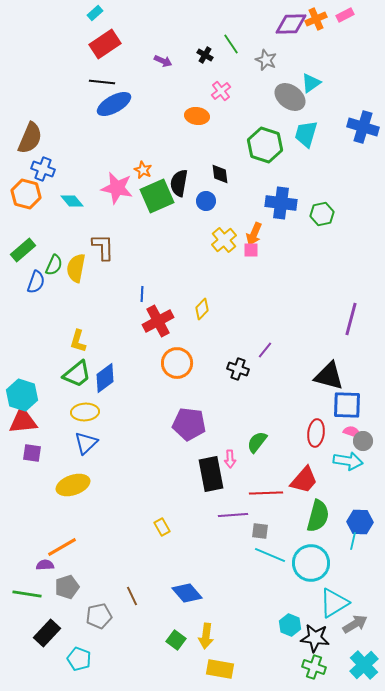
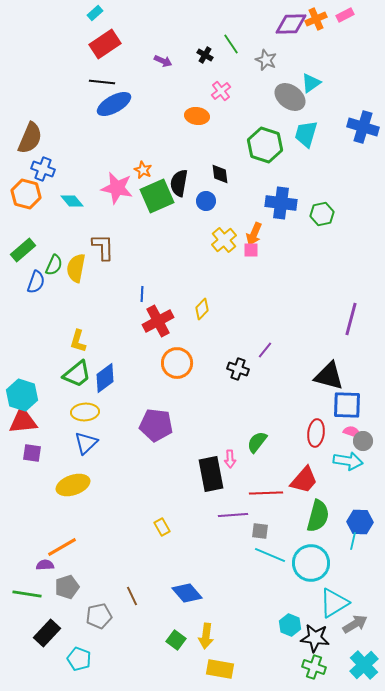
purple pentagon at (189, 424): moved 33 px left, 1 px down
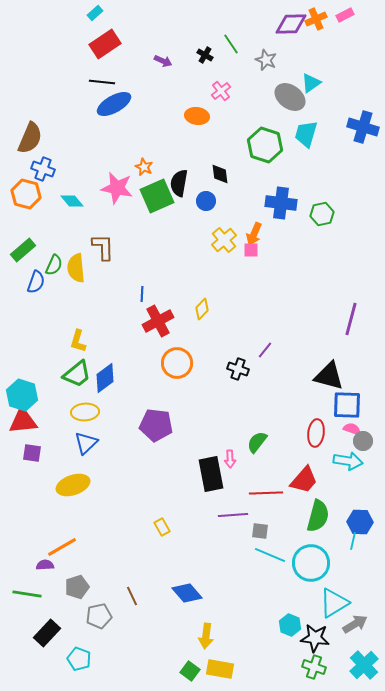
orange star at (143, 170): moved 1 px right, 3 px up
yellow semicircle at (76, 268): rotated 16 degrees counterclockwise
pink semicircle at (352, 432): moved 3 px up
gray pentagon at (67, 587): moved 10 px right
green square at (176, 640): moved 14 px right, 31 px down
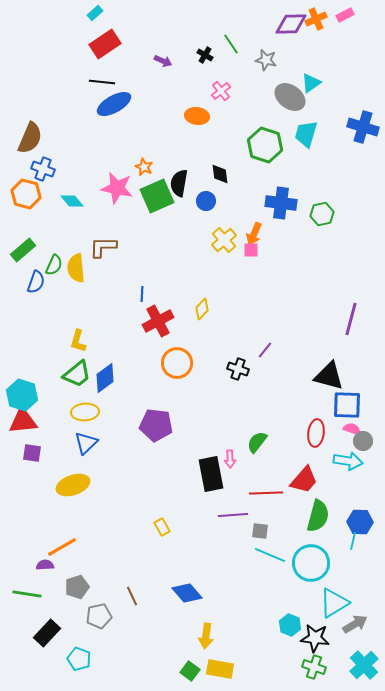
gray star at (266, 60): rotated 10 degrees counterclockwise
brown L-shape at (103, 247): rotated 88 degrees counterclockwise
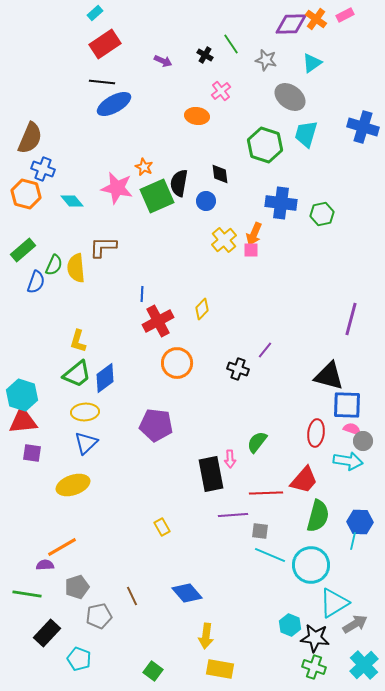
orange cross at (316, 19): rotated 30 degrees counterclockwise
cyan triangle at (311, 83): moved 1 px right, 20 px up
cyan circle at (311, 563): moved 2 px down
green square at (190, 671): moved 37 px left
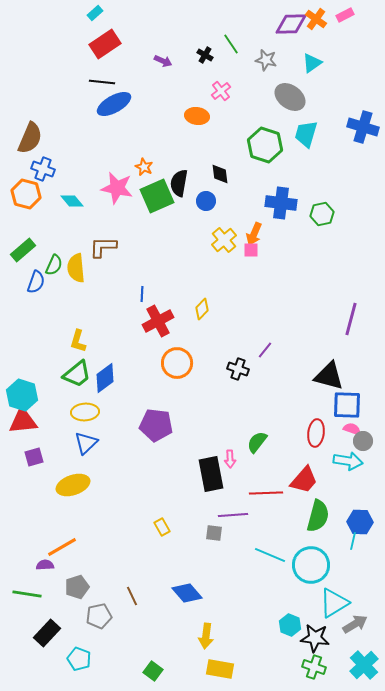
purple square at (32, 453): moved 2 px right, 4 px down; rotated 24 degrees counterclockwise
gray square at (260, 531): moved 46 px left, 2 px down
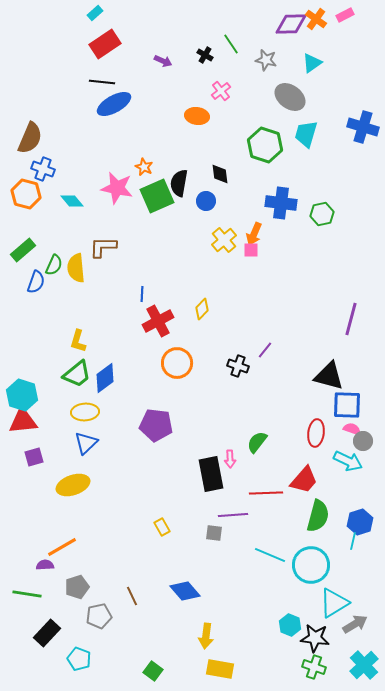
black cross at (238, 369): moved 3 px up
cyan arrow at (348, 461): rotated 16 degrees clockwise
blue hexagon at (360, 522): rotated 20 degrees counterclockwise
blue diamond at (187, 593): moved 2 px left, 2 px up
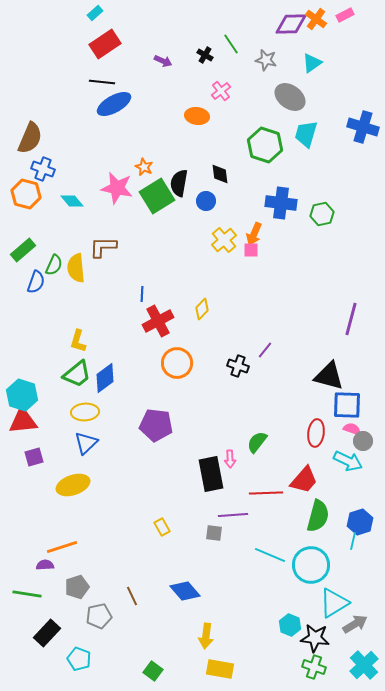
green square at (157, 196): rotated 8 degrees counterclockwise
orange line at (62, 547): rotated 12 degrees clockwise
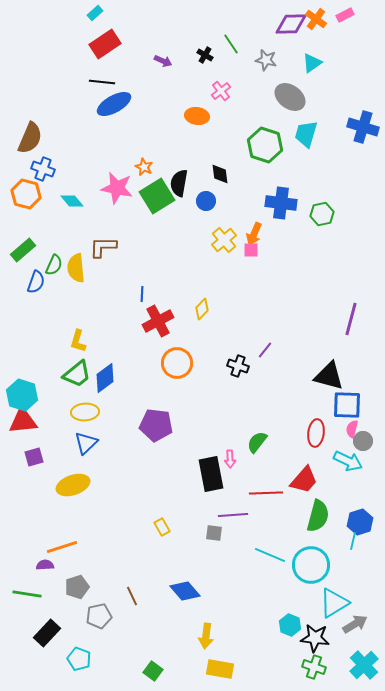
pink semicircle at (352, 429): rotated 96 degrees counterclockwise
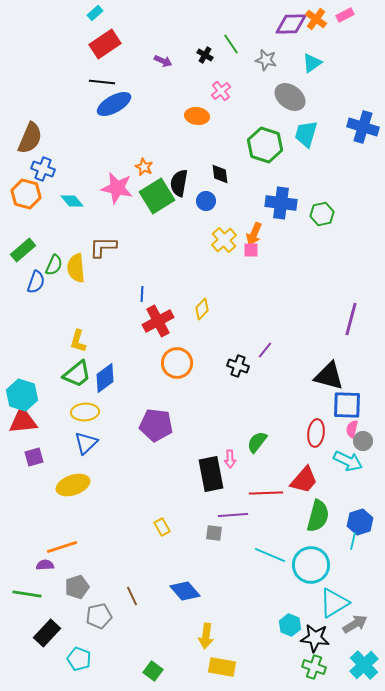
yellow rectangle at (220, 669): moved 2 px right, 2 px up
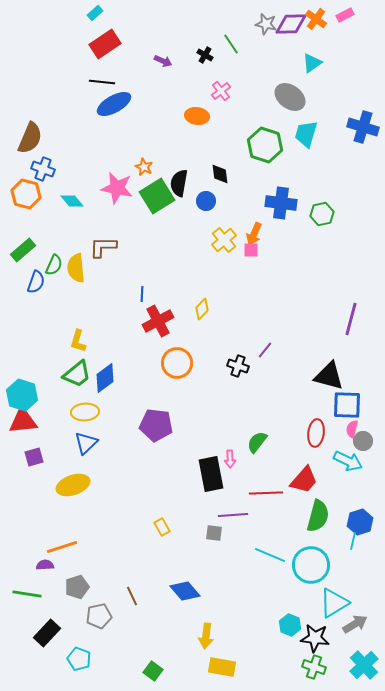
gray star at (266, 60): moved 36 px up
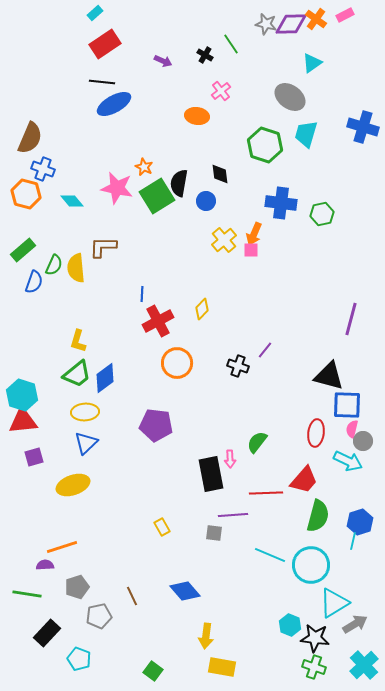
blue semicircle at (36, 282): moved 2 px left
